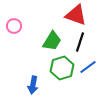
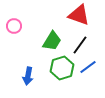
red triangle: moved 3 px right
black line: moved 3 px down; rotated 18 degrees clockwise
blue arrow: moved 5 px left, 9 px up
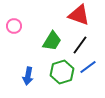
green hexagon: moved 4 px down
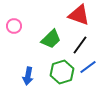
green trapezoid: moved 1 px left, 2 px up; rotated 15 degrees clockwise
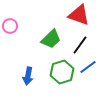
pink circle: moved 4 px left
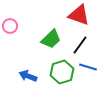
blue line: rotated 54 degrees clockwise
blue arrow: rotated 102 degrees clockwise
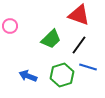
black line: moved 1 px left
green hexagon: moved 3 px down
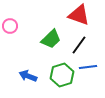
blue line: rotated 24 degrees counterclockwise
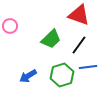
blue arrow: rotated 54 degrees counterclockwise
